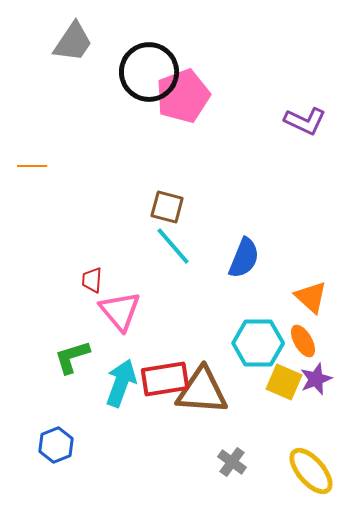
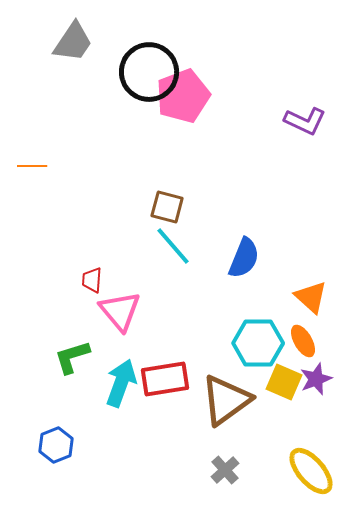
brown triangle: moved 24 px right, 9 px down; rotated 40 degrees counterclockwise
gray cross: moved 7 px left, 8 px down; rotated 12 degrees clockwise
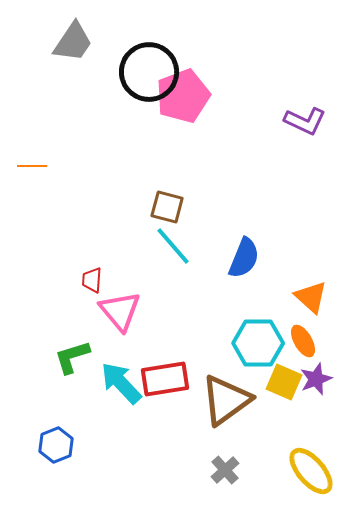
cyan arrow: rotated 63 degrees counterclockwise
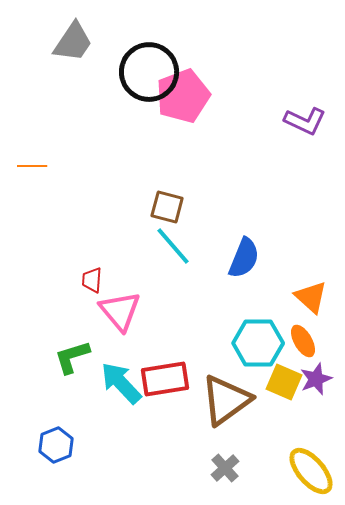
gray cross: moved 2 px up
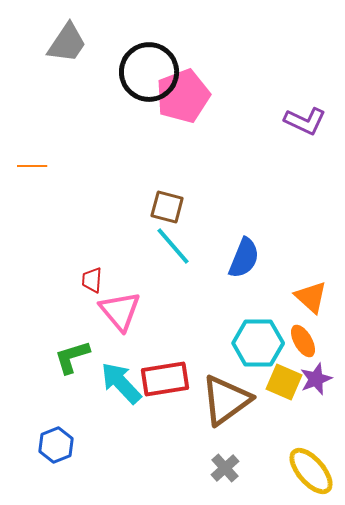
gray trapezoid: moved 6 px left, 1 px down
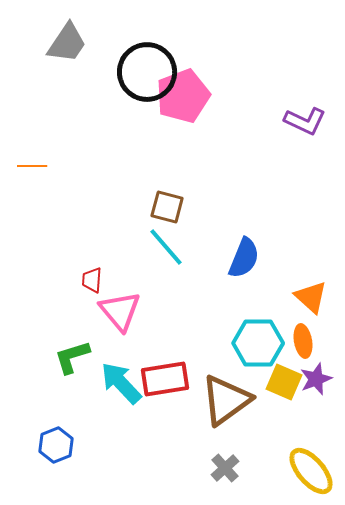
black circle: moved 2 px left
cyan line: moved 7 px left, 1 px down
orange ellipse: rotated 20 degrees clockwise
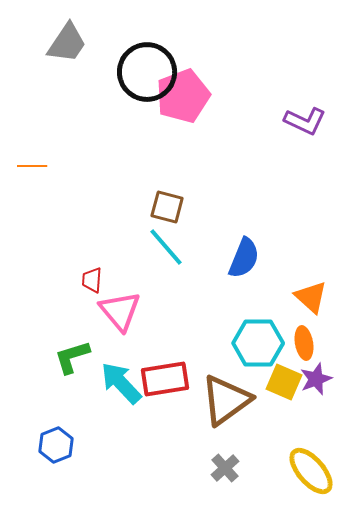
orange ellipse: moved 1 px right, 2 px down
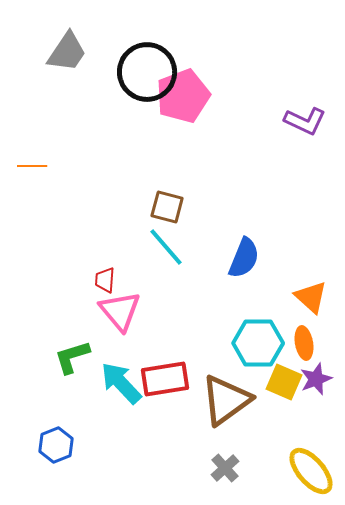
gray trapezoid: moved 9 px down
red trapezoid: moved 13 px right
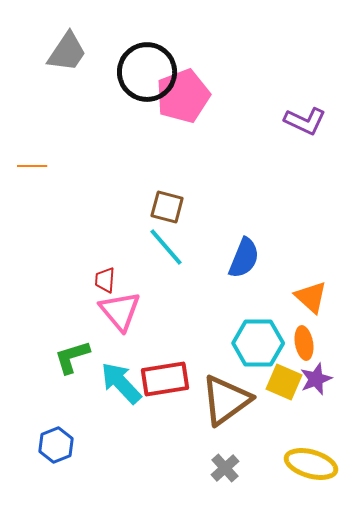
yellow ellipse: moved 7 px up; rotated 33 degrees counterclockwise
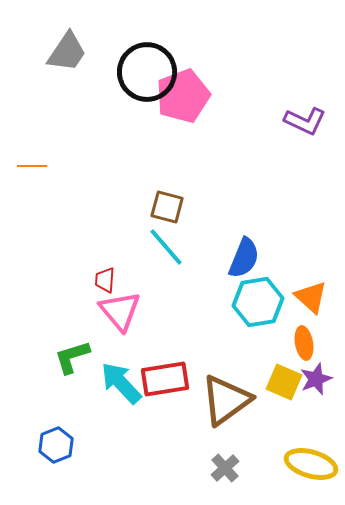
cyan hexagon: moved 41 px up; rotated 9 degrees counterclockwise
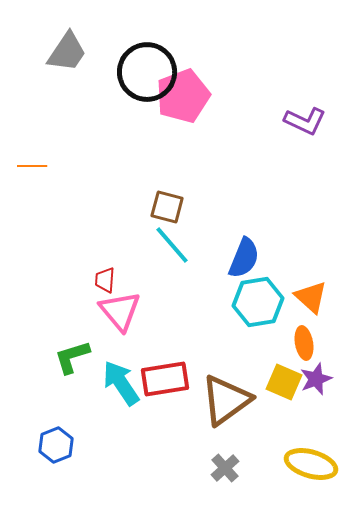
cyan line: moved 6 px right, 2 px up
cyan arrow: rotated 9 degrees clockwise
